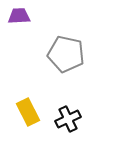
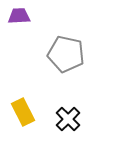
yellow rectangle: moved 5 px left
black cross: rotated 20 degrees counterclockwise
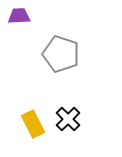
gray pentagon: moved 5 px left; rotated 6 degrees clockwise
yellow rectangle: moved 10 px right, 12 px down
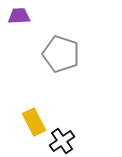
black cross: moved 6 px left, 22 px down; rotated 10 degrees clockwise
yellow rectangle: moved 1 px right, 2 px up
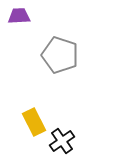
gray pentagon: moved 1 px left, 1 px down
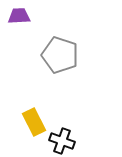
black cross: rotated 35 degrees counterclockwise
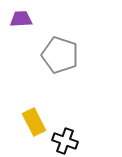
purple trapezoid: moved 2 px right, 3 px down
black cross: moved 3 px right
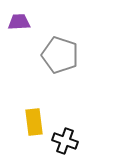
purple trapezoid: moved 2 px left, 3 px down
yellow rectangle: rotated 20 degrees clockwise
